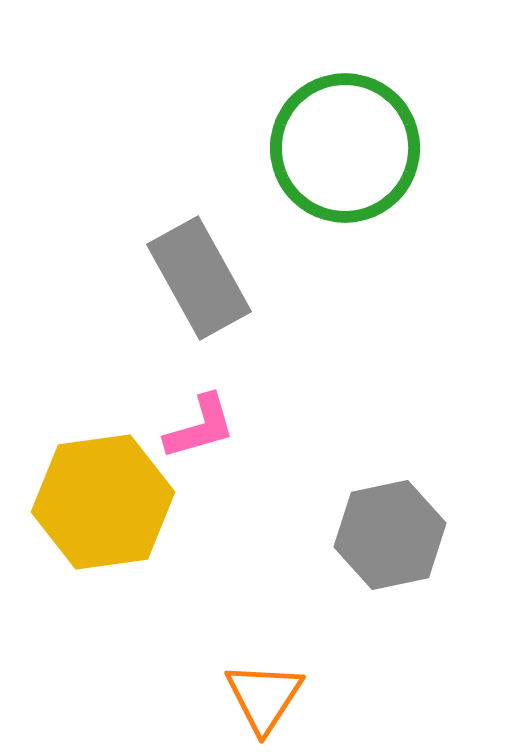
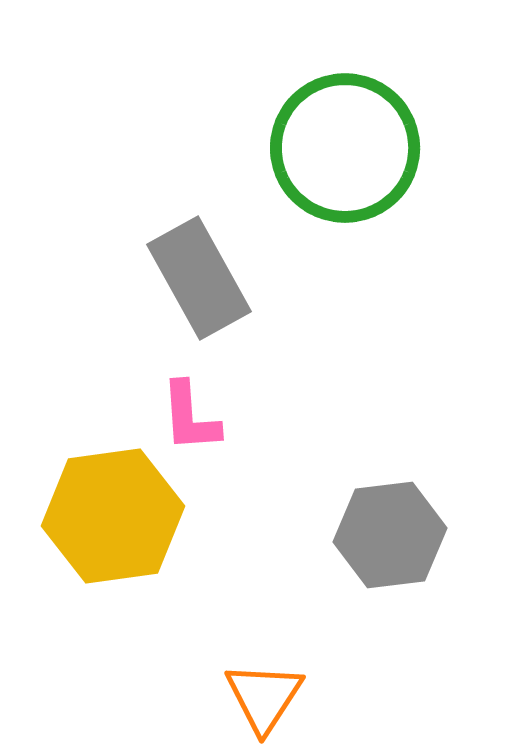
pink L-shape: moved 10 px left, 10 px up; rotated 102 degrees clockwise
yellow hexagon: moved 10 px right, 14 px down
gray hexagon: rotated 5 degrees clockwise
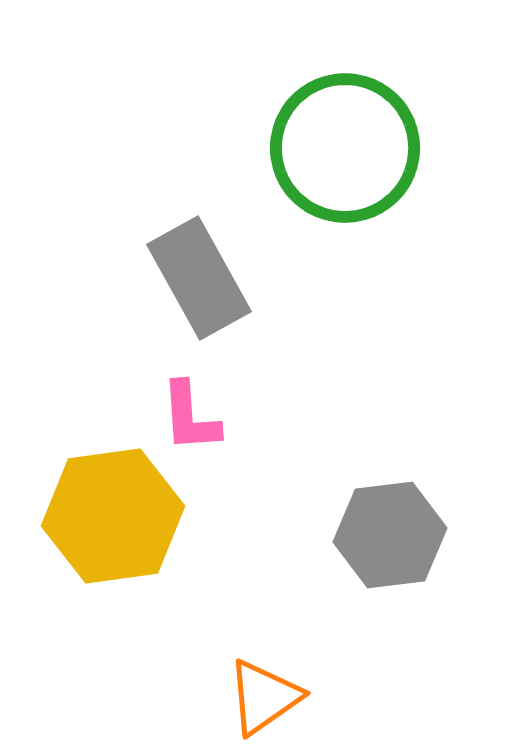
orange triangle: rotated 22 degrees clockwise
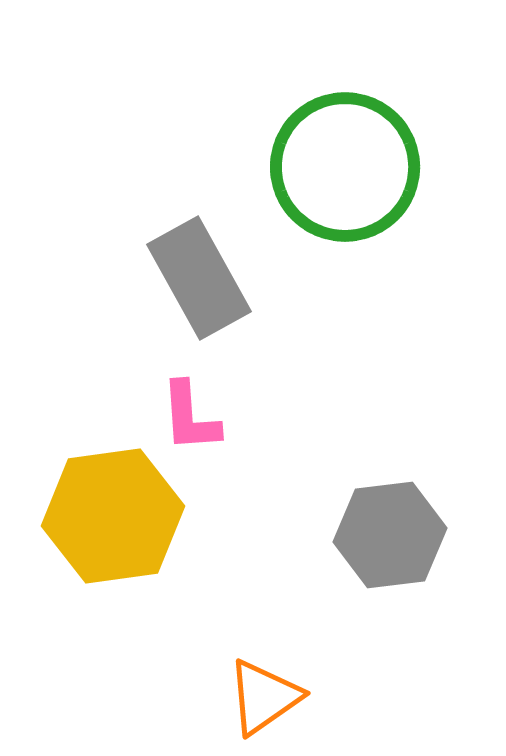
green circle: moved 19 px down
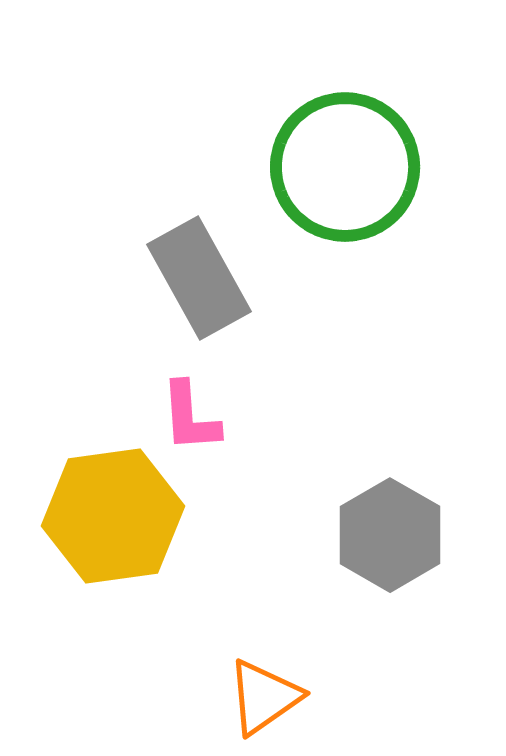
gray hexagon: rotated 23 degrees counterclockwise
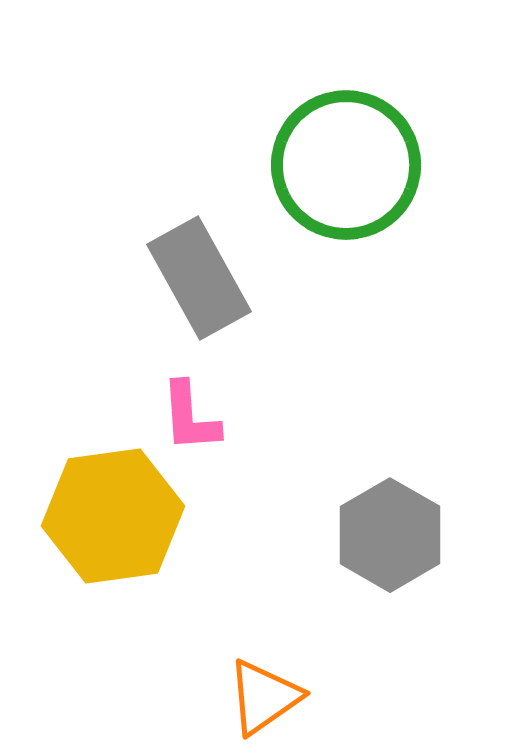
green circle: moved 1 px right, 2 px up
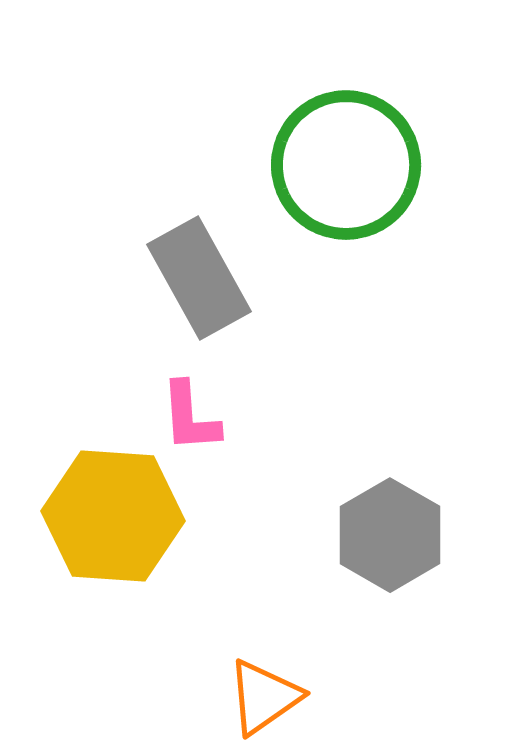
yellow hexagon: rotated 12 degrees clockwise
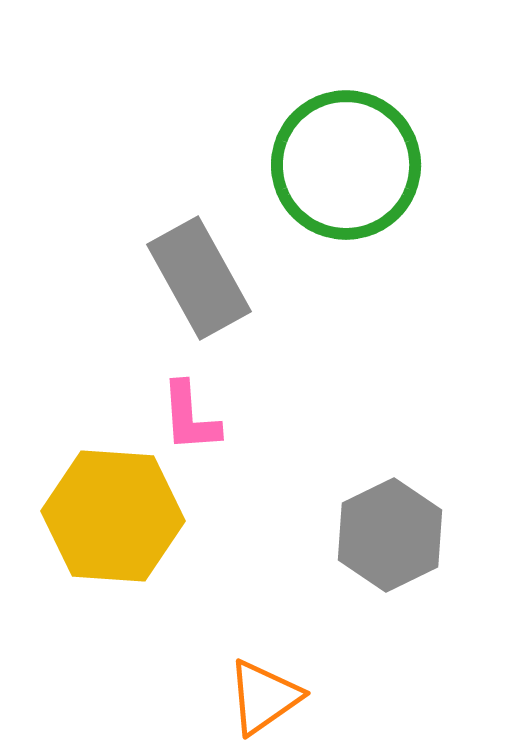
gray hexagon: rotated 4 degrees clockwise
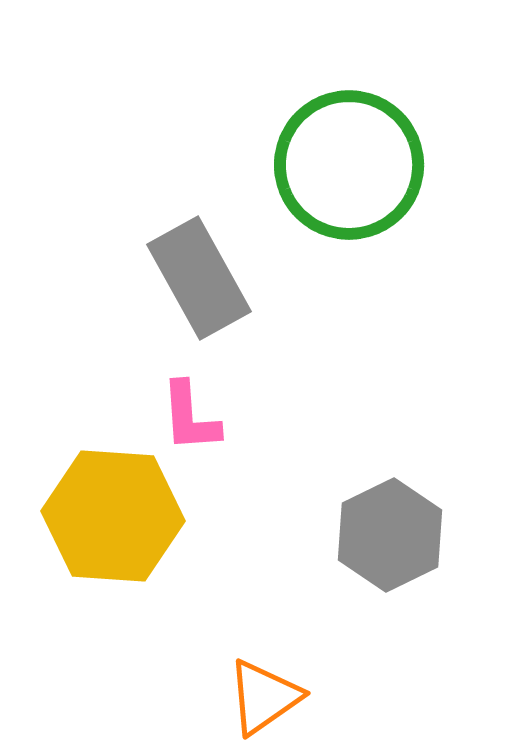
green circle: moved 3 px right
